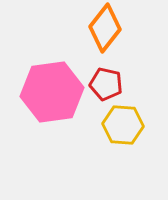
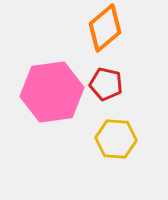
orange diamond: rotated 12 degrees clockwise
yellow hexagon: moved 7 px left, 14 px down
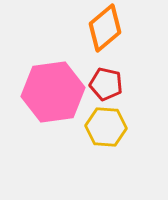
pink hexagon: moved 1 px right
yellow hexagon: moved 10 px left, 12 px up
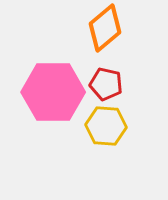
pink hexagon: rotated 8 degrees clockwise
yellow hexagon: moved 1 px up
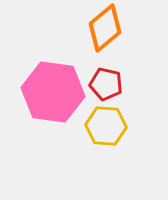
pink hexagon: rotated 8 degrees clockwise
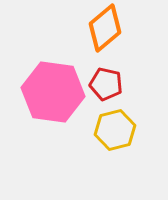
yellow hexagon: moved 9 px right, 4 px down; rotated 18 degrees counterclockwise
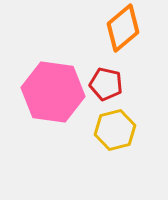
orange diamond: moved 18 px right
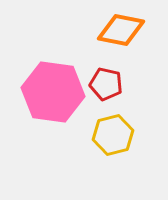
orange diamond: moved 2 px left, 2 px down; rotated 51 degrees clockwise
yellow hexagon: moved 2 px left, 5 px down
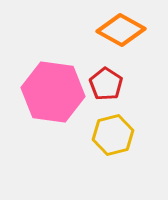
orange diamond: rotated 18 degrees clockwise
red pentagon: rotated 20 degrees clockwise
